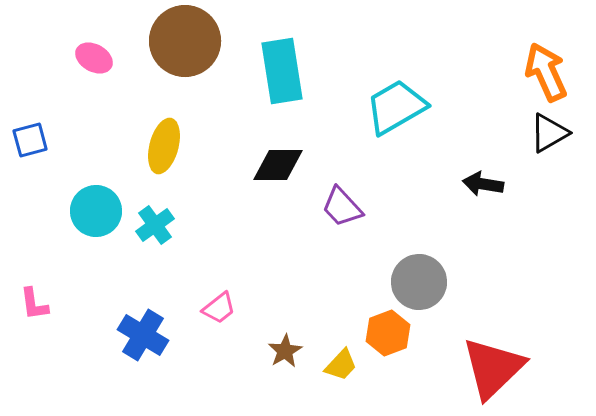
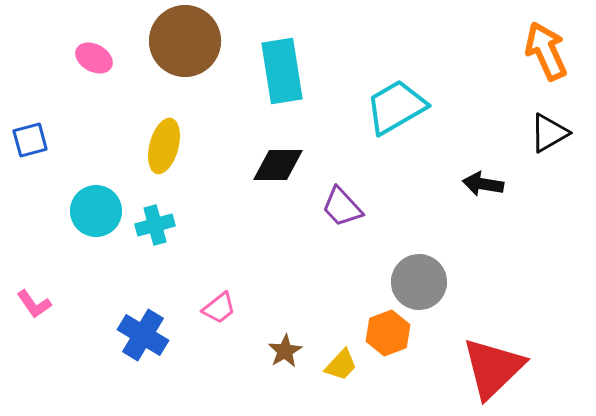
orange arrow: moved 21 px up
cyan cross: rotated 21 degrees clockwise
pink L-shape: rotated 27 degrees counterclockwise
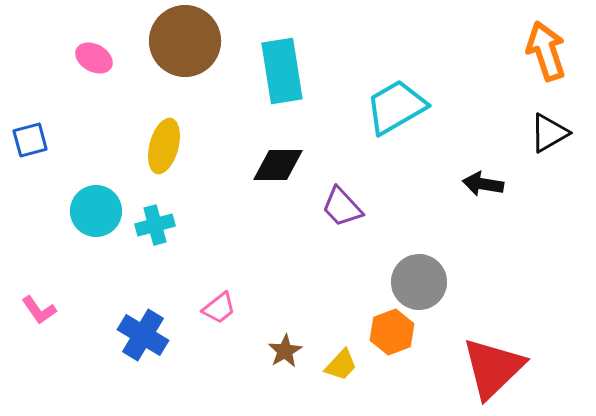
orange arrow: rotated 6 degrees clockwise
pink L-shape: moved 5 px right, 6 px down
orange hexagon: moved 4 px right, 1 px up
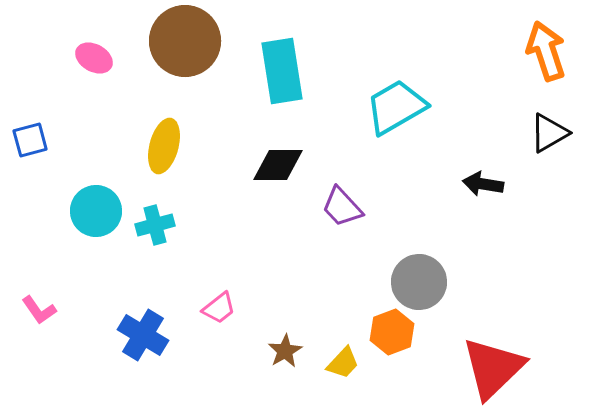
yellow trapezoid: moved 2 px right, 2 px up
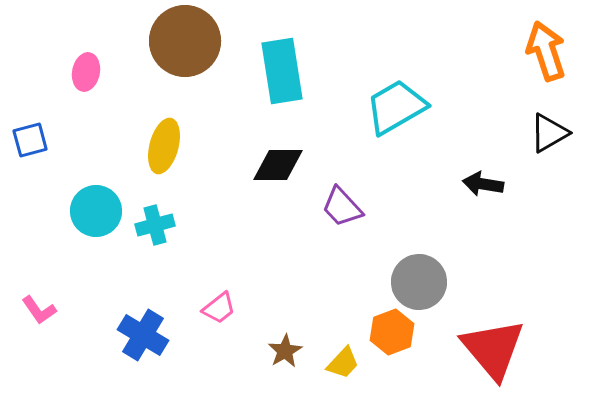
pink ellipse: moved 8 px left, 14 px down; rotated 72 degrees clockwise
red triangle: moved 19 px up; rotated 26 degrees counterclockwise
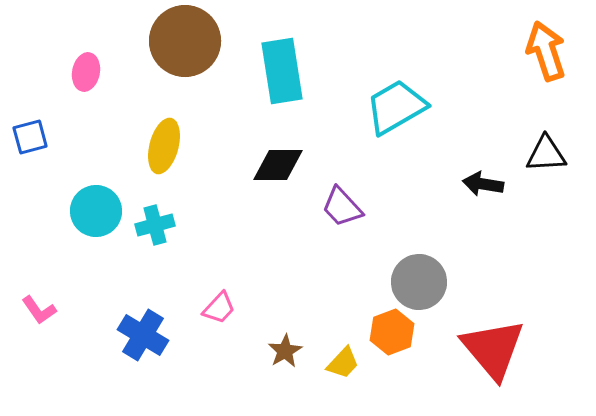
black triangle: moved 3 px left, 21 px down; rotated 27 degrees clockwise
blue square: moved 3 px up
pink trapezoid: rotated 9 degrees counterclockwise
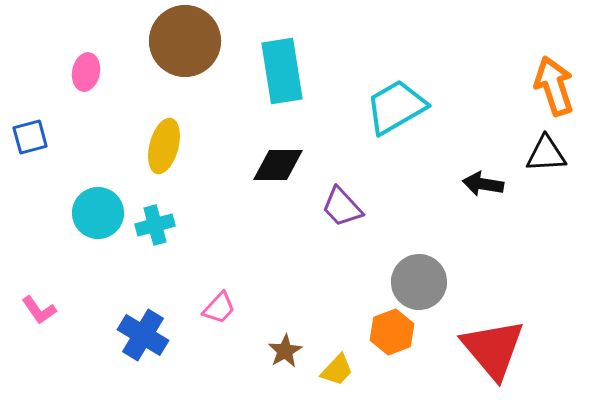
orange arrow: moved 8 px right, 35 px down
cyan circle: moved 2 px right, 2 px down
yellow trapezoid: moved 6 px left, 7 px down
